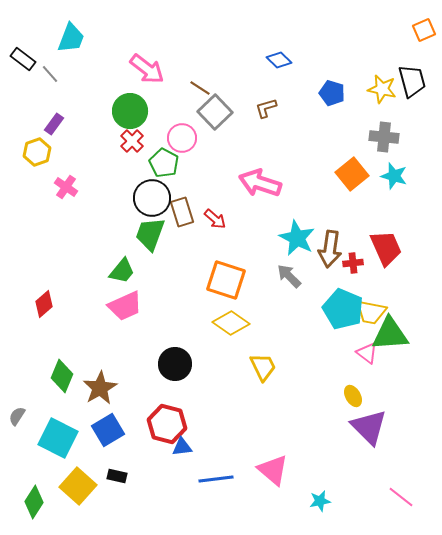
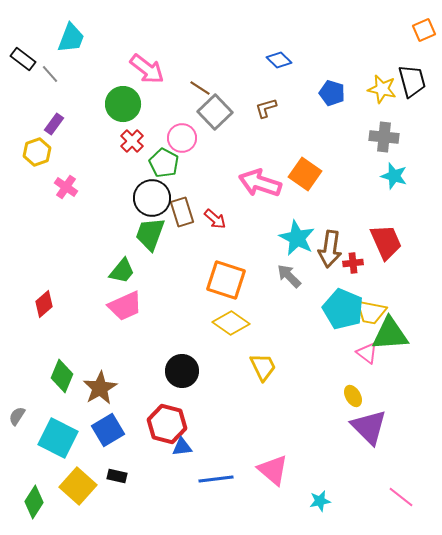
green circle at (130, 111): moved 7 px left, 7 px up
orange square at (352, 174): moved 47 px left; rotated 16 degrees counterclockwise
red trapezoid at (386, 248): moved 6 px up
black circle at (175, 364): moved 7 px right, 7 px down
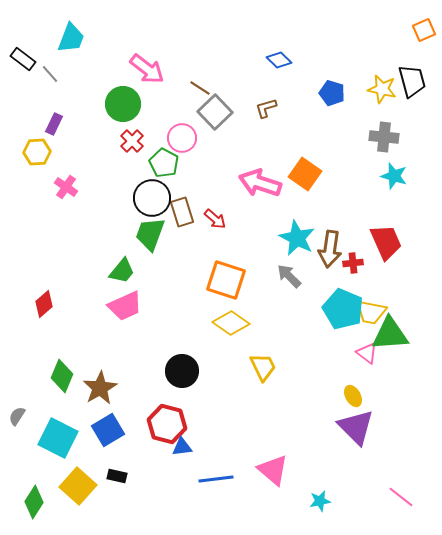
purple rectangle at (54, 124): rotated 10 degrees counterclockwise
yellow hexagon at (37, 152): rotated 16 degrees clockwise
purple triangle at (369, 427): moved 13 px left
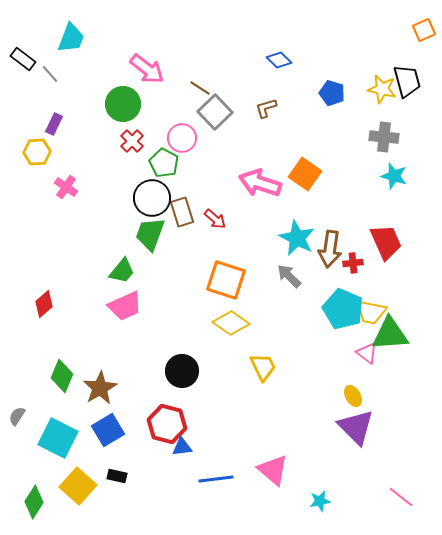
black trapezoid at (412, 81): moved 5 px left
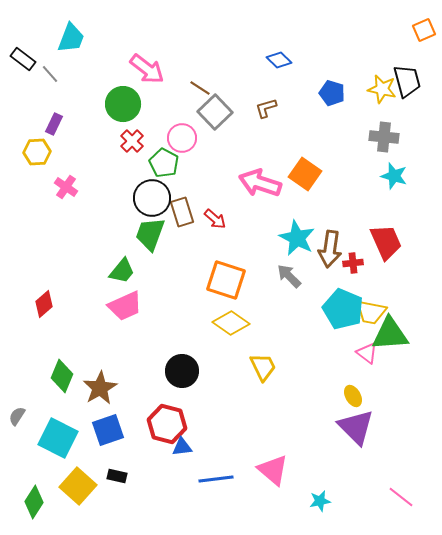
blue square at (108, 430): rotated 12 degrees clockwise
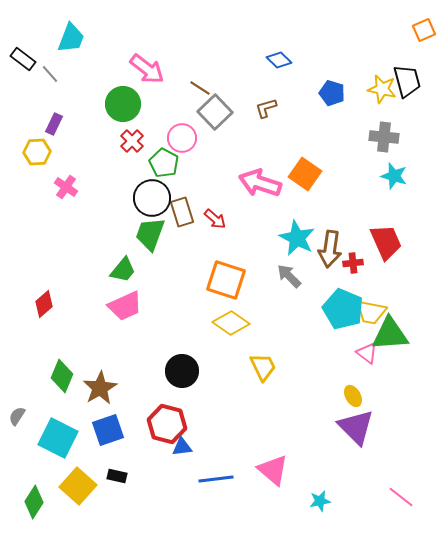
green trapezoid at (122, 271): moved 1 px right, 1 px up
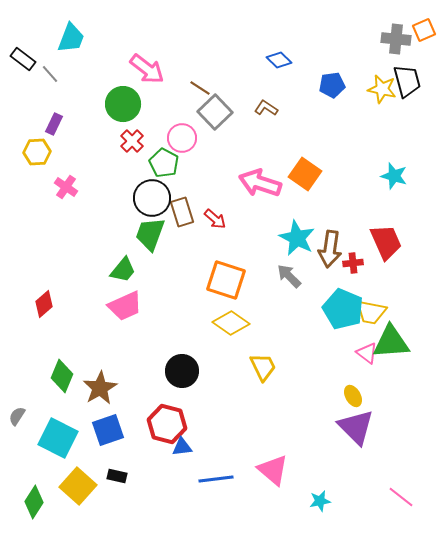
blue pentagon at (332, 93): moved 8 px up; rotated 25 degrees counterclockwise
brown L-shape at (266, 108): rotated 50 degrees clockwise
gray cross at (384, 137): moved 12 px right, 98 px up
green triangle at (390, 334): moved 1 px right, 8 px down
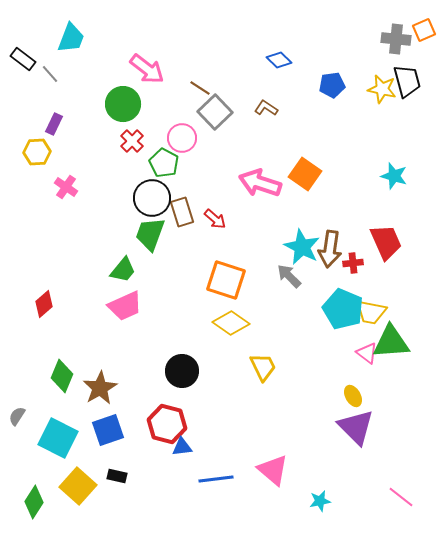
cyan star at (297, 238): moved 5 px right, 9 px down
